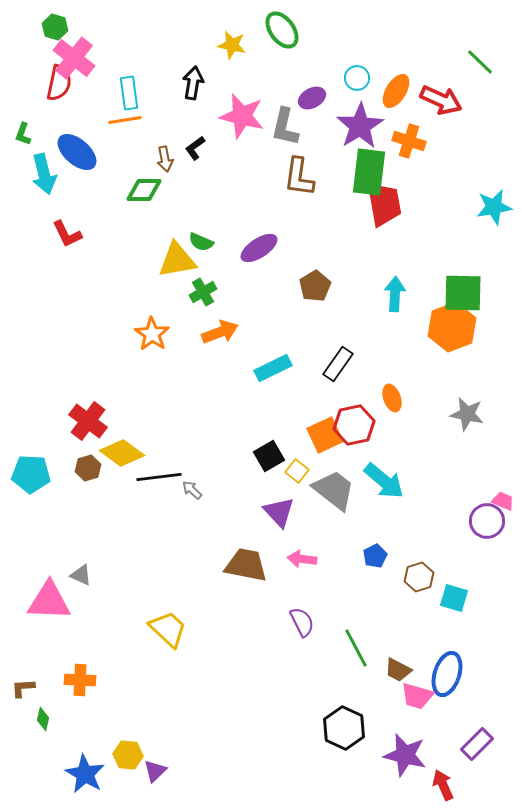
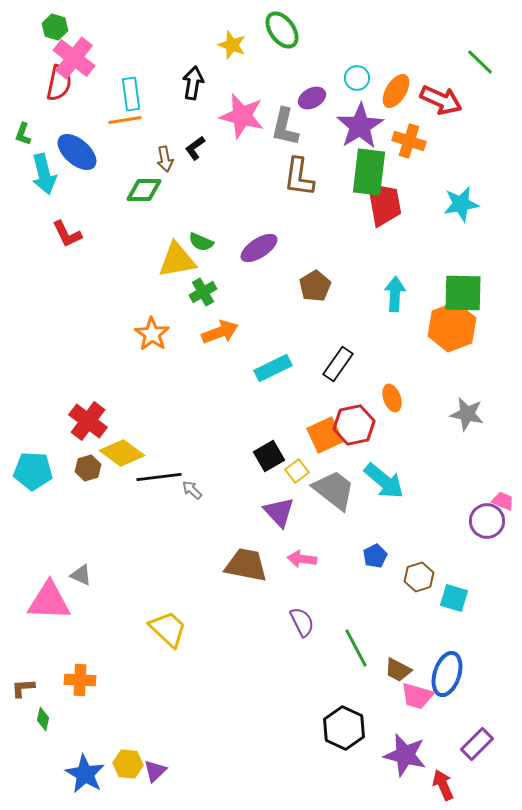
yellow star at (232, 45): rotated 8 degrees clockwise
cyan rectangle at (129, 93): moved 2 px right, 1 px down
cyan star at (494, 207): moved 33 px left, 3 px up
yellow square at (297, 471): rotated 15 degrees clockwise
cyan pentagon at (31, 474): moved 2 px right, 3 px up
yellow hexagon at (128, 755): moved 9 px down
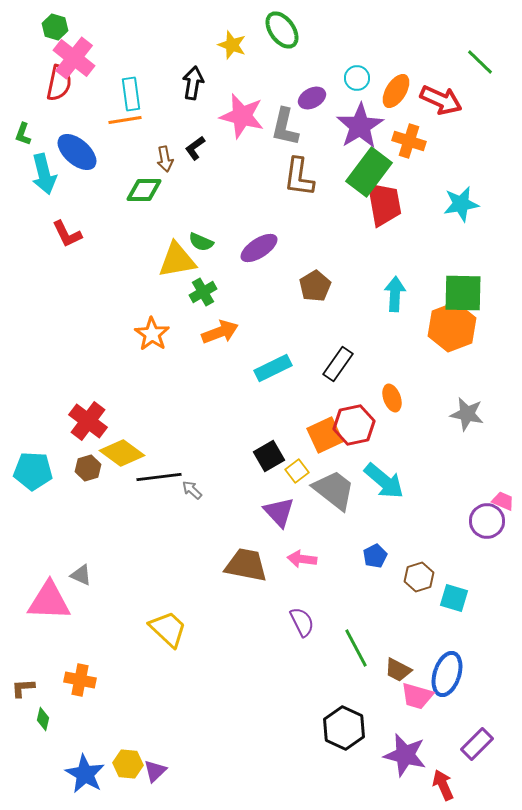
green rectangle at (369, 172): rotated 30 degrees clockwise
orange cross at (80, 680): rotated 8 degrees clockwise
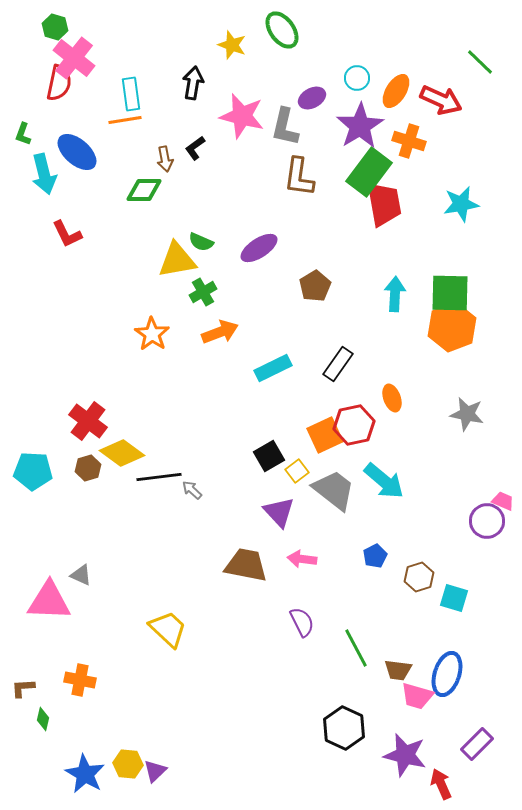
green square at (463, 293): moved 13 px left
brown trapezoid at (398, 670): rotated 20 degrees counterclockwise
red arrow at (443, 785): moved 2 px left, 1 px up
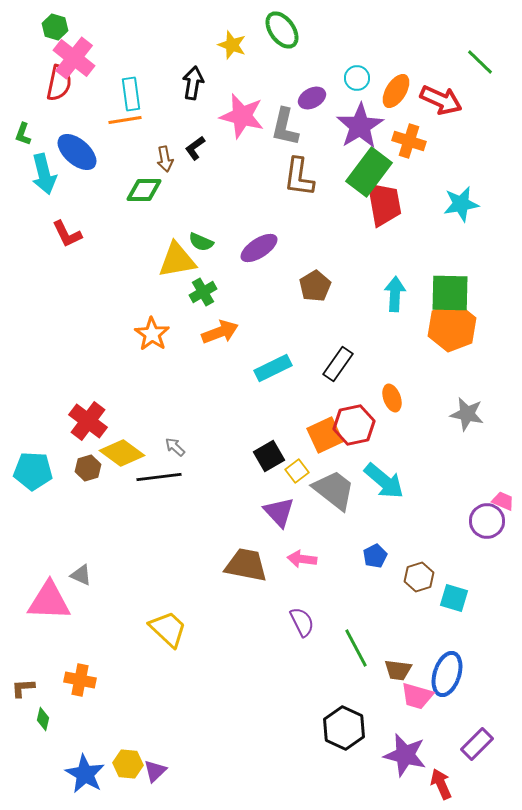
gray arrow at (192, 490): moved 17 px left, 43 px up
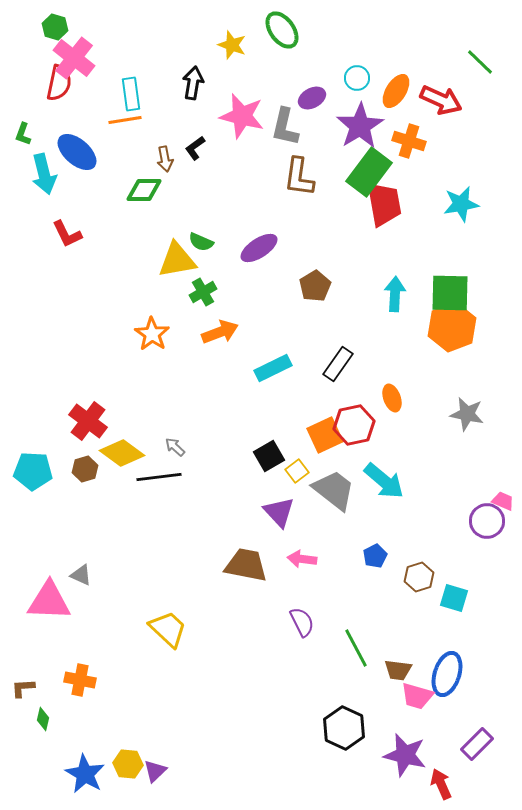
brown hexagon at (88, 468): moved 3 px left, 1 px down
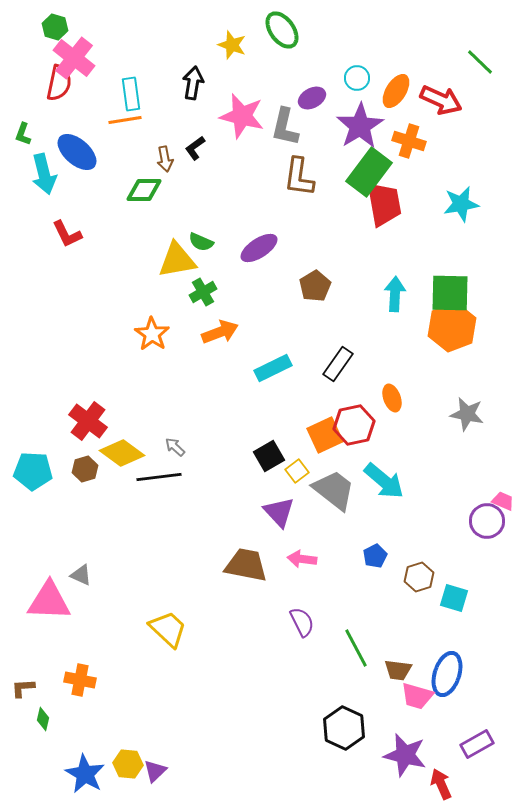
purple rectangle at (477, 744): rotated 16 degrees clockwise
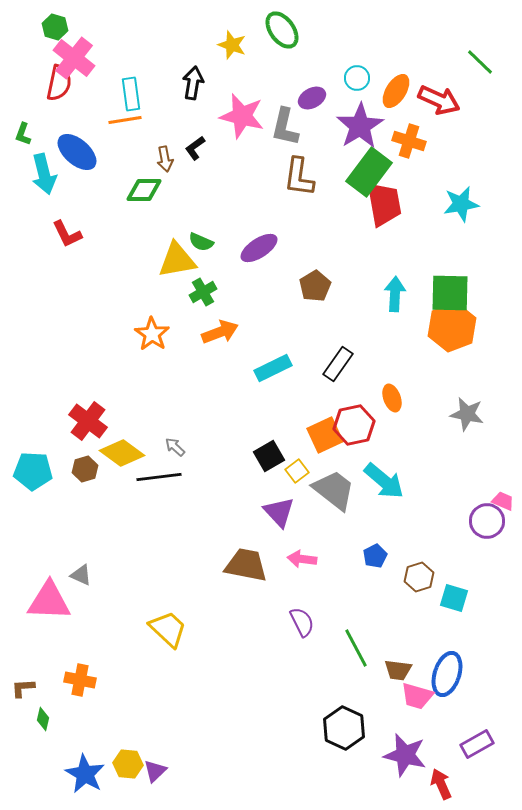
red arrow at (441, 100): moved 2 px left
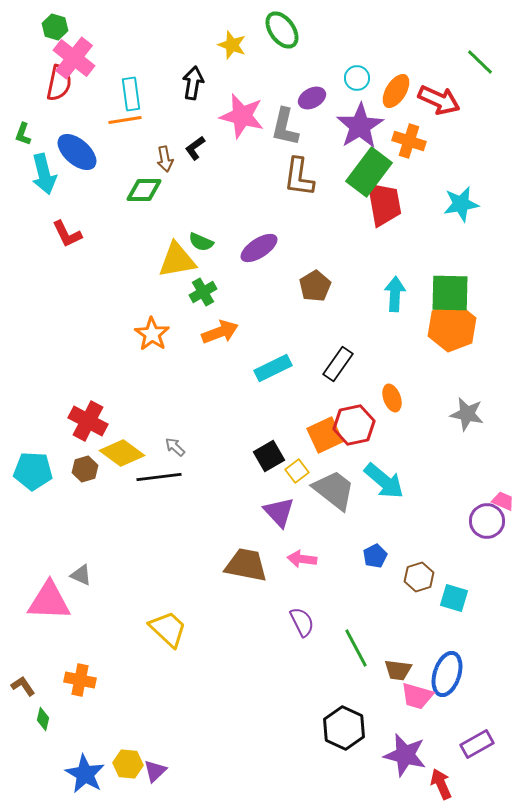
red cross at (88, 421): rotated 9 degrees counterclockwise
brown L-shape at (23, 688): moved 2 px up; rotated 60 degrees clockwise
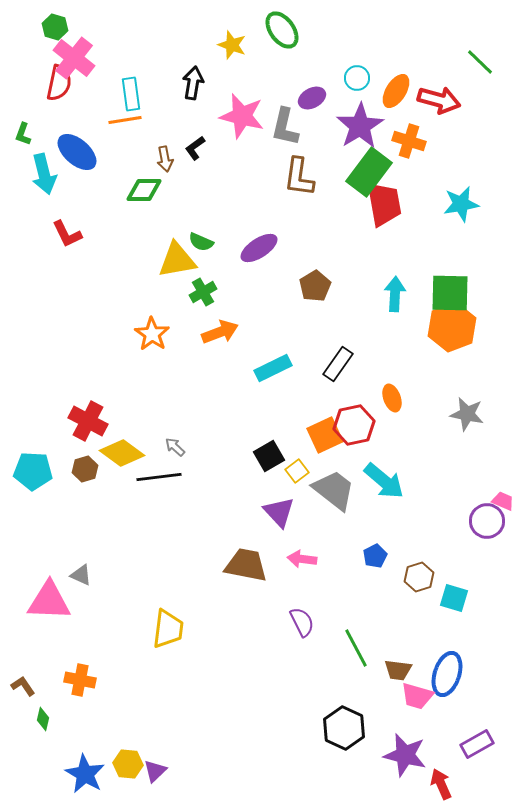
red arrow at (439, 100): rotated 9 degrees counterclockwise
yellow trapezoid at (168, 629): rotated 54 degrees clockwise
